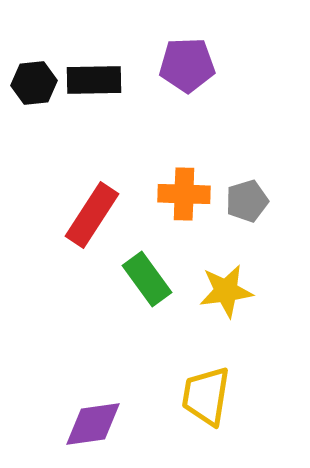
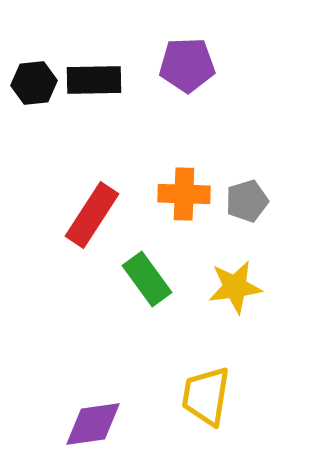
yellow star: moved 9 px right, 4 px up
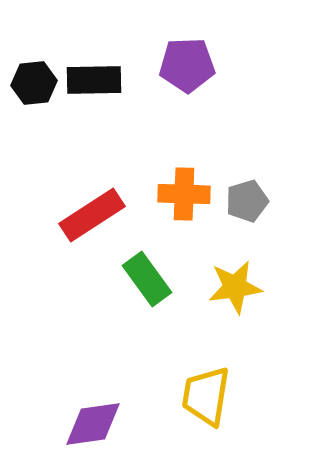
red rectangle: rotated 24 degrees clockwise
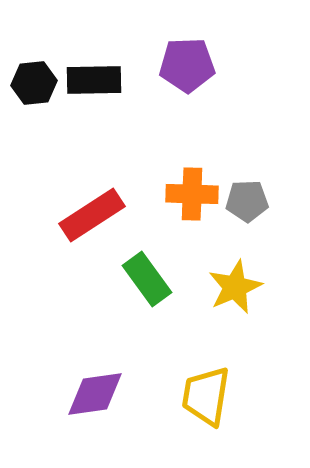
orange cross: moved 8 px right
gray pentagon: rotated 15 degrees clockwise
yellow star: rotated 16 degrees counterclockwise
purple diamond: moved 2 px right, 30 px up
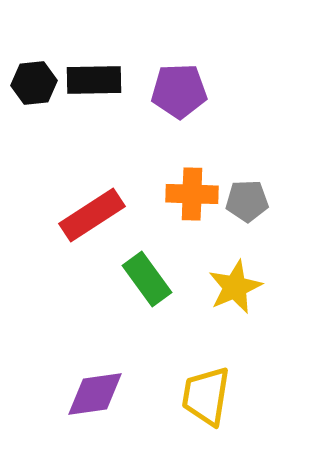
purple pentagon: moved 8 px left, 26 px down
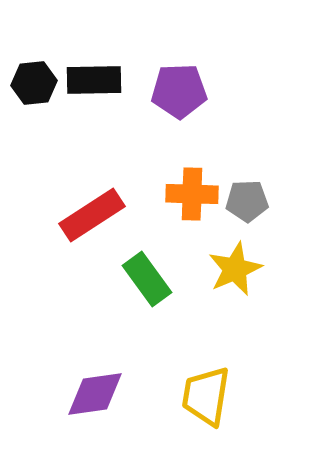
yellow star: moved 18 px up
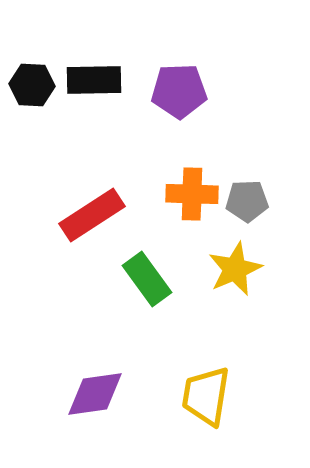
black hexagon: moved 2 px left, 2 px down; rotated 9 degrees clockwise
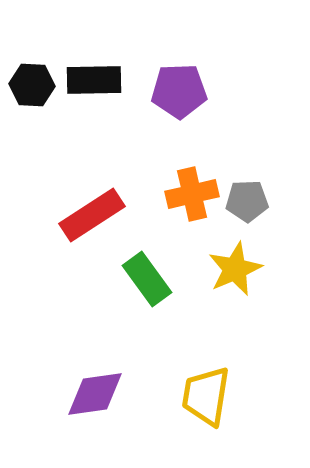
orange cross: rotated 15 degrees counterclockwise
